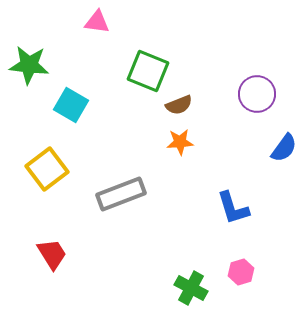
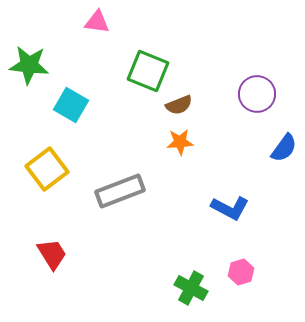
gray rectangle: moved 1 px left, 3 px up
blue L-shape: moved 3 px left; rotated 45 degrees counterclockwise
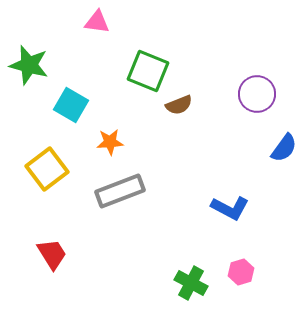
green star: rotated 9 degrees clockwise
orange star: moved 70 px left
green cross: moved 5 px up
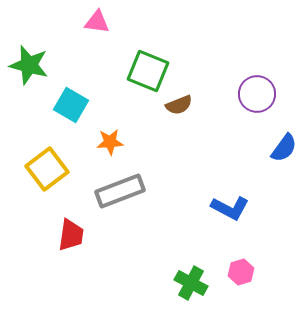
red trapezoid: moved 19 px right, 19 px up; rotated 40 degrees clockwise
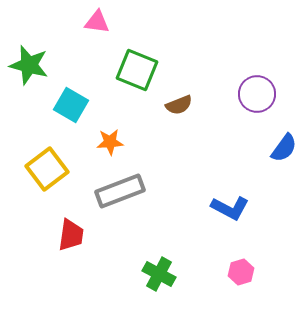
green square: moved 11 px left, 1 px up
green cross: moved 32 px left, 9 px up
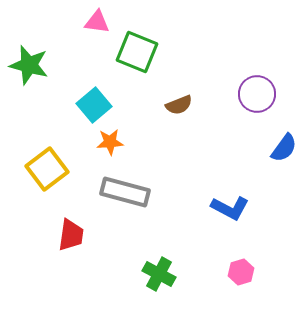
green square: moved 18 px up
cyan square: moved 23 px right; rotated 20 degrees clockwise
gray rectangle: moved 5 px right, 1 px down; rotated 36 degrees clockwise
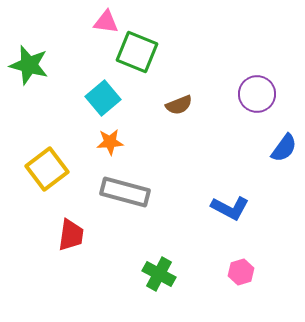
pink triangle: moved 9 px right
cyan square: moved 9 px right, 7 px up
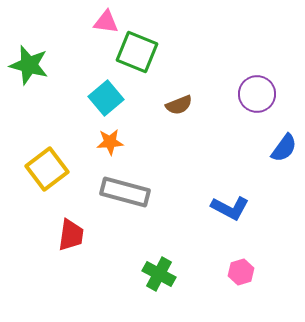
cyan square: moved 3 px right
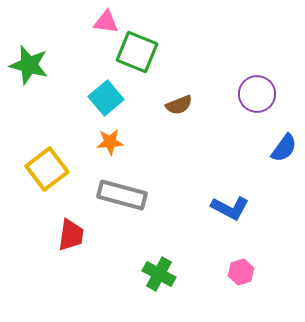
gray rectangle: moved 3 px left, 3 px down
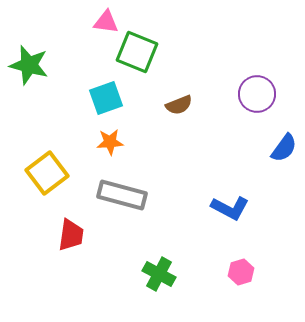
cyan square: rotated 20 degrees clockwise
yellow square: moved 4 px down
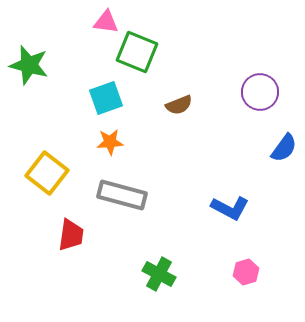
purple circle: moved 3 px right, 2 px up
yellow square: rotated 15 degrees counterclockwise
pink hexagon: moved 5 px right
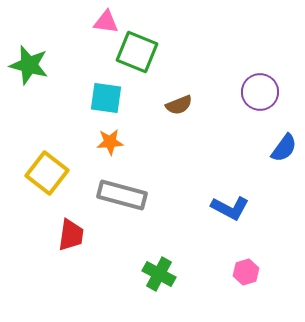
cyan square: rotated 28 degrees clockwise
